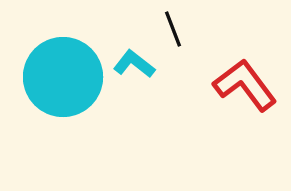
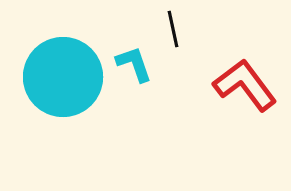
black line: rotated 9 degrees clockwise
cyan L-shape: rotated 33 degrees clockwise
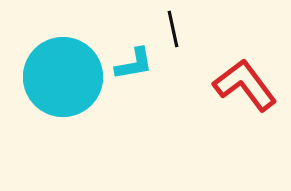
cyan L-shape: rotated 99 degrees clockwise
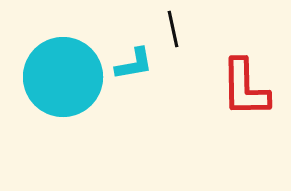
red L-shape: moved 3 px down; rotated 144 degrees counterclockwise
